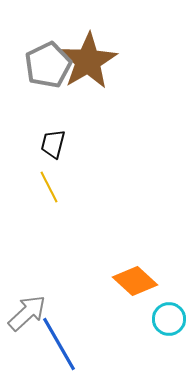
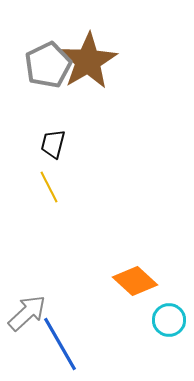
cyan circle: moved 1 px down
blue line: moved 1 px right
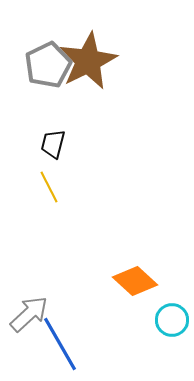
brown star: rotated 4 degrees clockwise
gray arrow: moved 2 px right, 1 px down
cyan circle: moved 3 px right
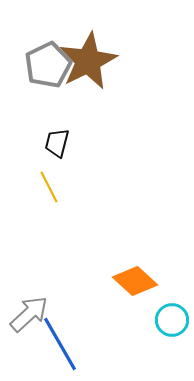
black trapezoid: moved 4 px right, 1 px up
